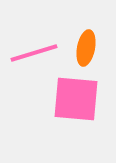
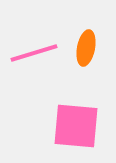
pink square: moved 27 px down
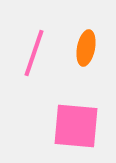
pink line: rotated 54 degrees counterclockwise
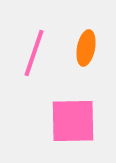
pink square: moved 3 px left, 5 px up; rotated 6 degrees counterclockwise
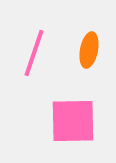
orange ellipse: moved 3 px right, 2 px down
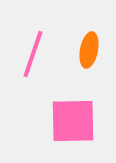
pink line: moved 1 px left, 1 px down
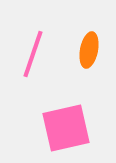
pink square: moved 7 px left, 7 px down; rotated 12 degrees counterclockwise
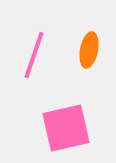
pink line: moved 1 px right, 1 px down
